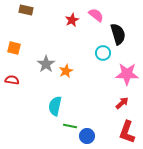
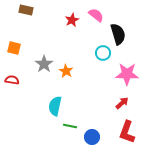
gray star: moved 2 px left
orange star: rotated 16 degrees counterclockwise
blue circle: moved 5 px right, 1 px down
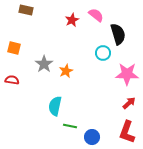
orange star: rotated 16 degrees clockwise
red arrow: moved 7 px right
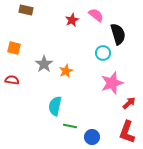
pink star: moved 15 px left, 9 px down; rotated 20 degrees counterclockwise
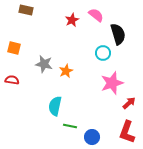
gray star: rotated 24 degrees counterclockwise
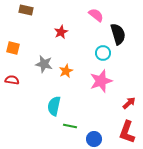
red star: moved 11 px left, 12 px down
orange square: moved 1 px left
pink star: moved 11 px left, 2 px up
cyan semicircle: moved 1 px left
blue circle: moved 2 px right, 2 px down
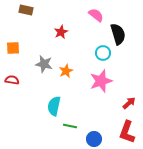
orange square: rotated 16 degrees counterclockwise
